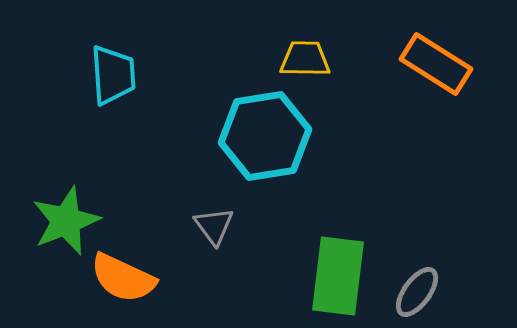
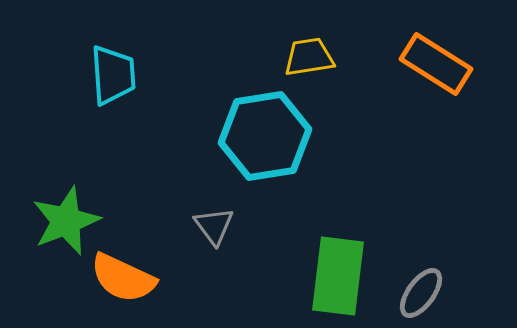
yellow trapezoid: moved 4 px right, 2 px up; rotated 10 degrees counterclockwise
gray ellipse: moved 4 px right, 1 px down
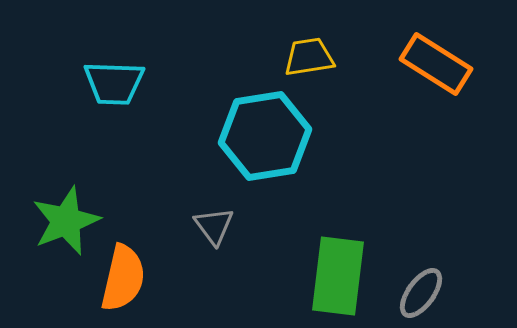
cyan trapezoid: moved 1 px right, 8 px down; rotated 96 degrees clockwise
orange semicircle: rotated 102 degrees counterclockwise
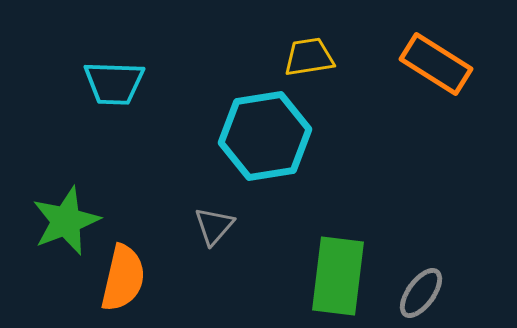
gray triangle: rotated 18 degrees clockwise
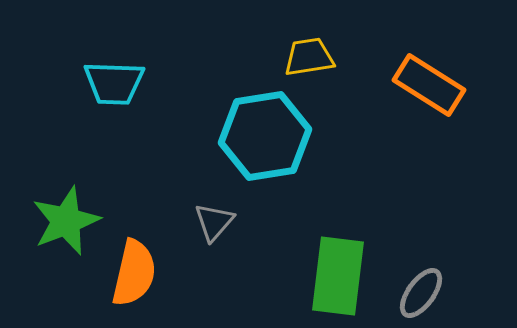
orange rectangle: moved 7 px left, 21 px down
gray triangle: moved 4 px up
orange semicircle: moved 11 px right, 5 px up
